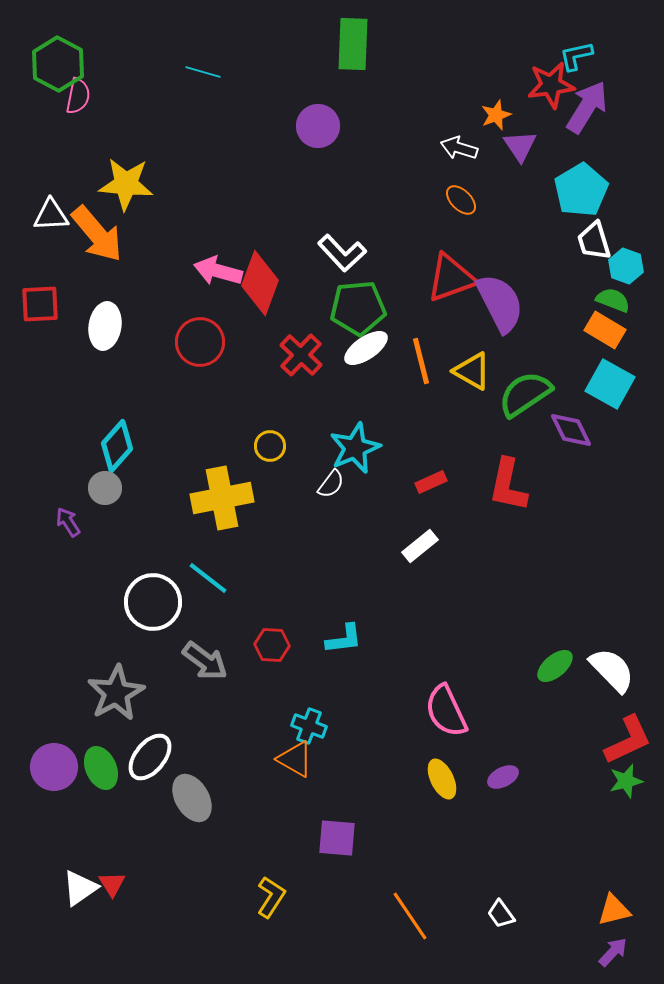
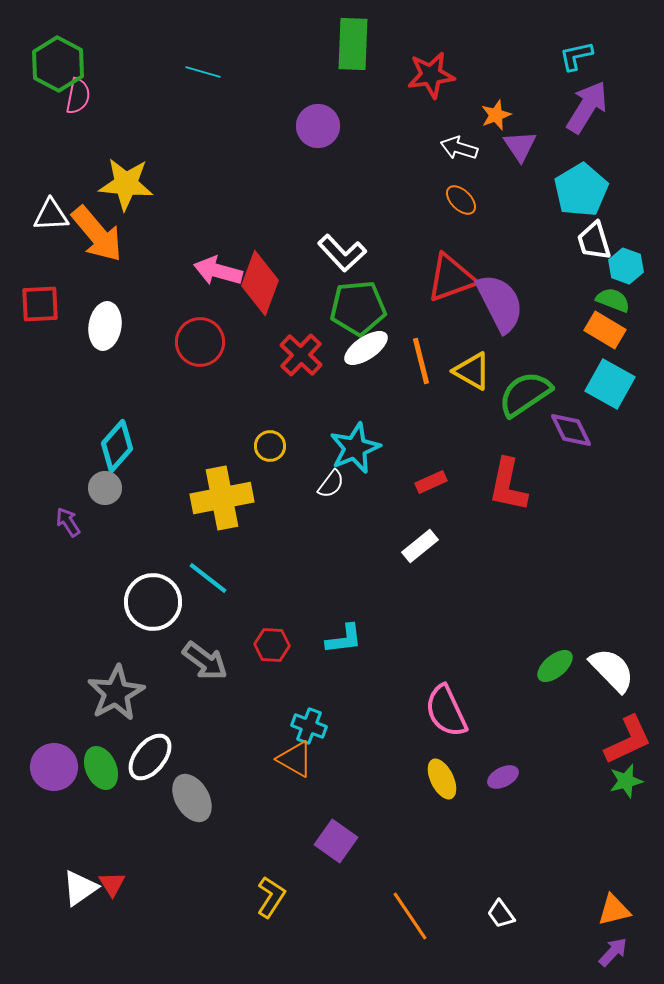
red star at (551, 85): moved 120 px left, 10 px up
purple square at (337, 838): moved 1 px left, 3 px down; rotated 30 degrees clockwise
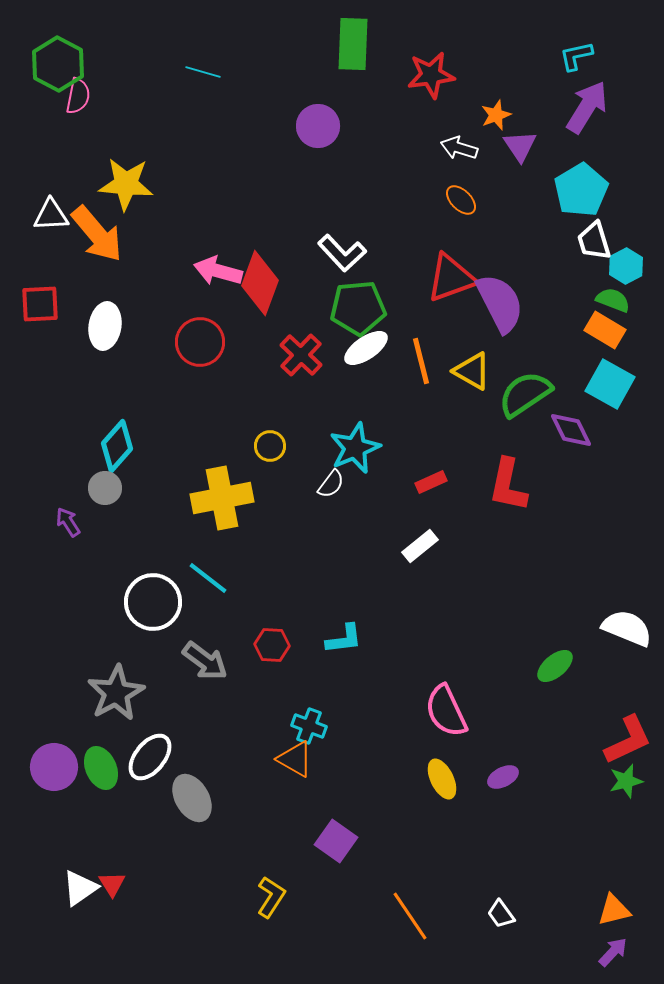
cyan hexagon at (626, 266): rotated 12 degrees clockwise
white semicircle at (612, 670): moved 15 px right, 42 px up; rotated 24 degrees counterclockwise
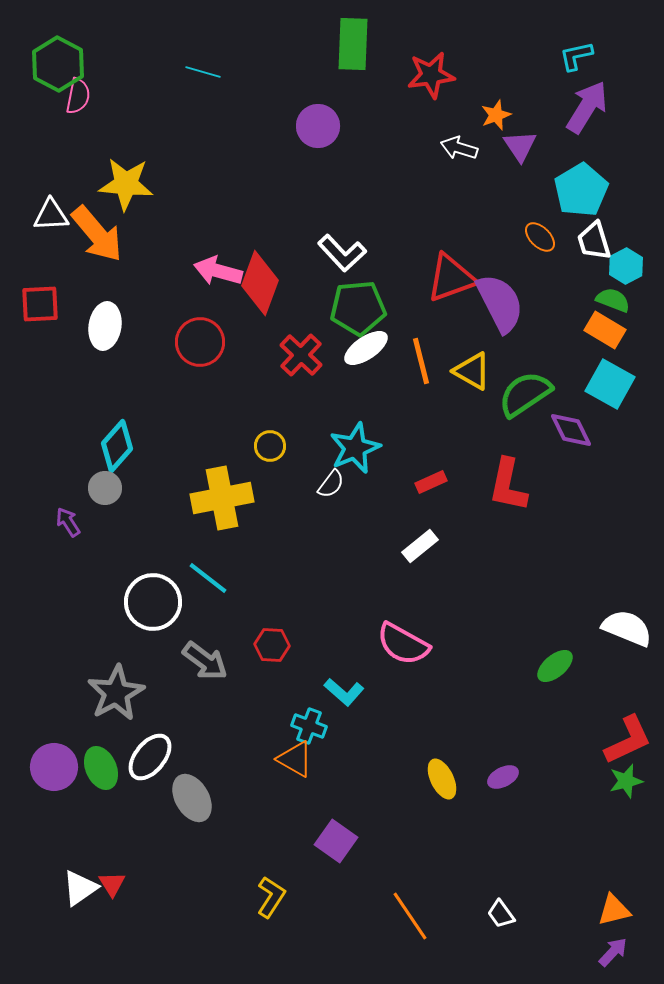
orange ellipse at (461, 200): moved 79 px right, 37 px down
cyan L-shape at (344, 639): moved 53 px down; rotated 48 degrees clockwise
pink semicircle at (446, 711): moved 43 px left, 67 px up; rotated 36 degrees counterclockwise
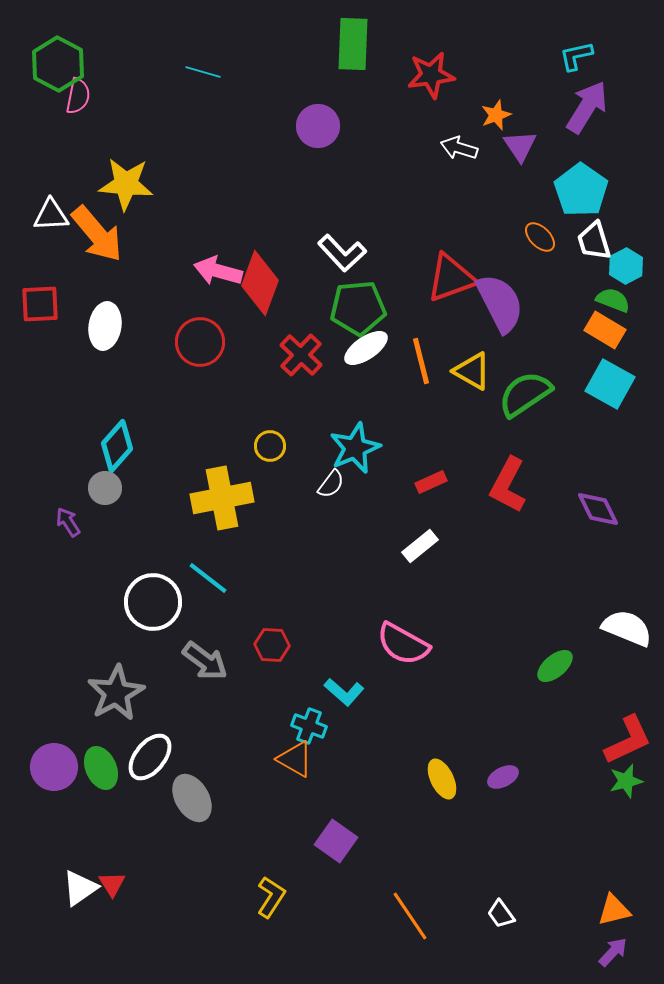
cyan pentagon at (581, 190): rotated 6 degrees counterclockwise
purple diamond at (571, 430): moved 27 px right, 79 px down
red L-shape at (508, 485): rotated 16 degrees clockwise
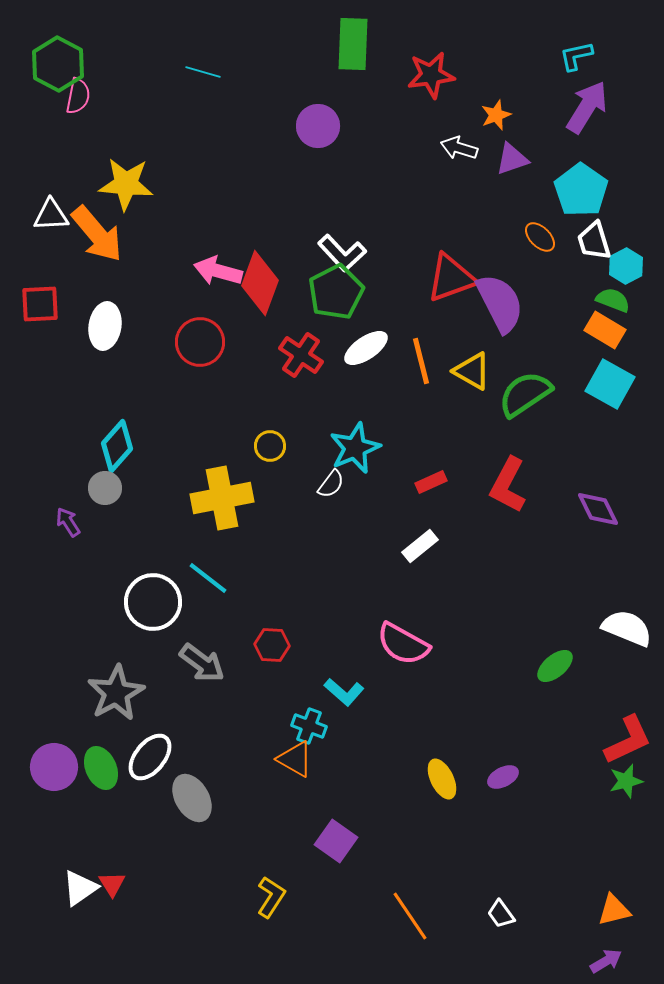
purple triangle at (520, 146): moved 8 px left, 13 px down; rotated 45 degrees clockwise
green pentagon at (358, 308): moved 22 px left, 16 px up; rotated 22 degrees counterclockwise
red cross at (301, 355): rotated 9 degrees counterclockwise
gray arrow at (205, 661): moved 3 px left, 2 px down
purple arrow at (613, 952): moved 7 px left, 9 px down; rotated 16 degrees clockwise
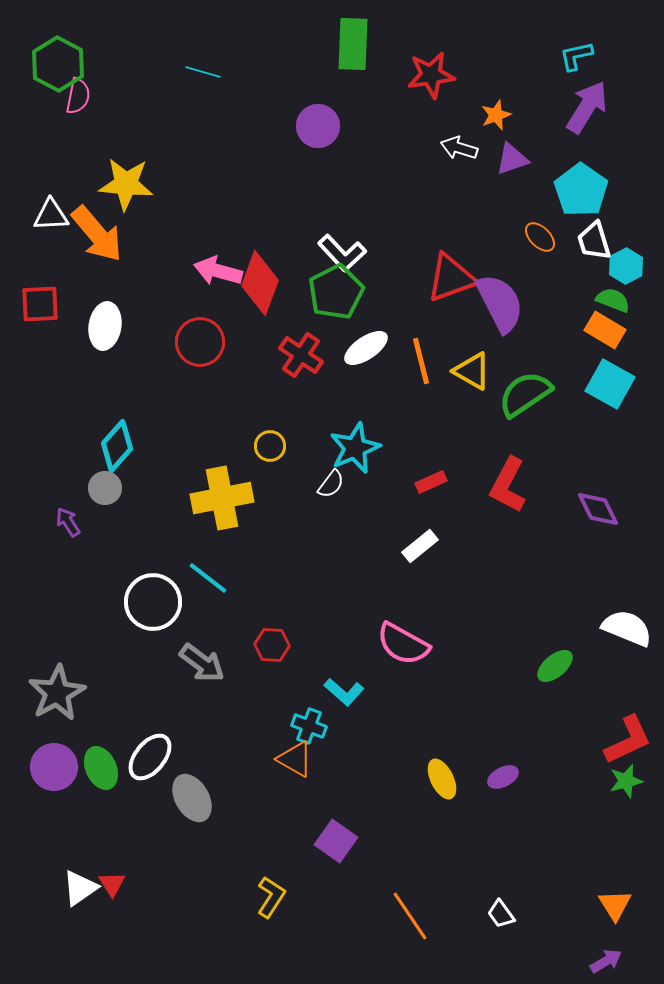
gray star at (116, 693): moved 59 px left
orange triangle at (614, 910): moved 1 px right, 5 px up; rotated 48 degrees counterclockwise
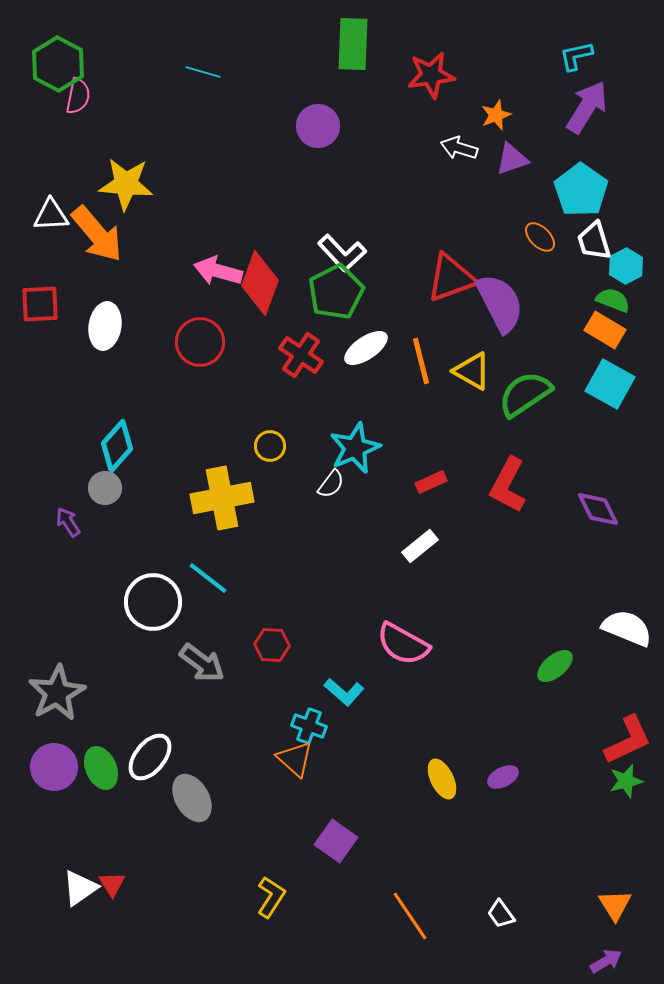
orange triangle at (295, 759): rotated 12 degrees clockwise
